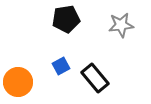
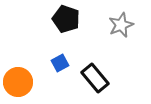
black pentagon: rotated 28 degrees clockwise
gray star: rotated 15 degrees counterclockwise
blue square: moved 1 px left, 3 px up
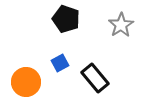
gray star: rotated 10 degrees counterclockwise
orange circle: moved 8 px right
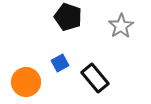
black pentagon: moved 2 px right, 2 px up
gray star: moved 1 px down
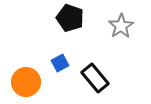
black pentagon: moved 2 px right, 1 px down
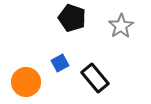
black pentagon: moved 2 px right
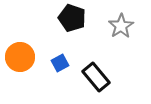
black rectangle: moved 1 px right, 1 px up
orange circle: moved 6 px left, 25 px up
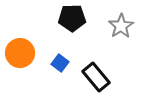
black pentagon: rotated 20 degrees counterclockwise
orange circle: moved 4 px up
blue square: rotated 24 degrees counterclockwise
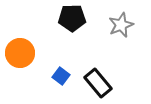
gray star: moved 1 px up; rotated 10 degrees clockwise
blue square: moved 1 px right, 13 px down
black rectangle: moved 2 px right, 6 px down
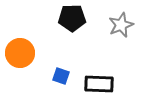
blue square: rotated 18 degrees counterclockwise
black rectangle: moved 1 px right, 1 px down; rotated 48 degrees counterclockwise
